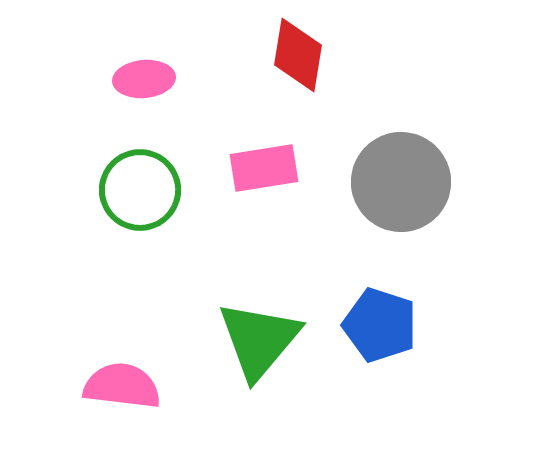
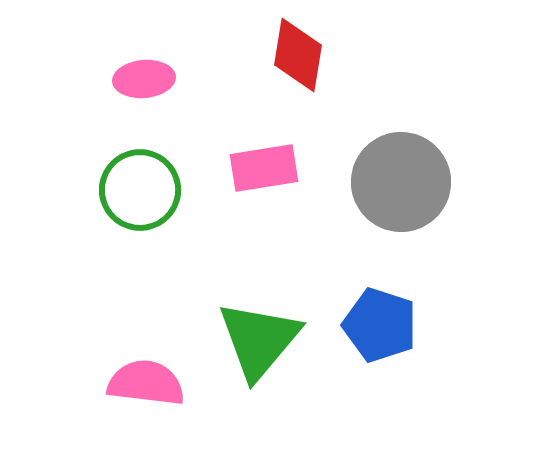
pink semicircle: moved 24 px right, 3 px up
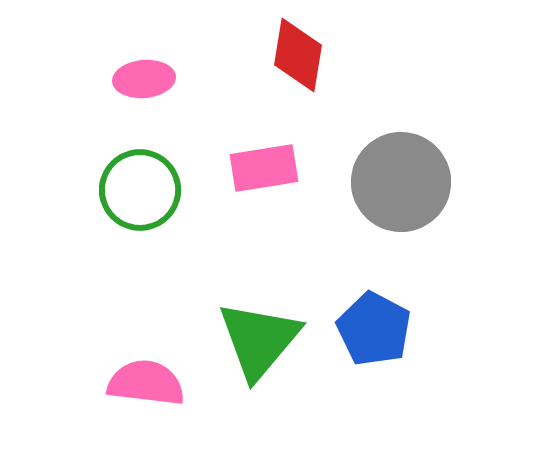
blue pentagon: moved 6 px left, 4 px down; rotated 10 degrees clockwise
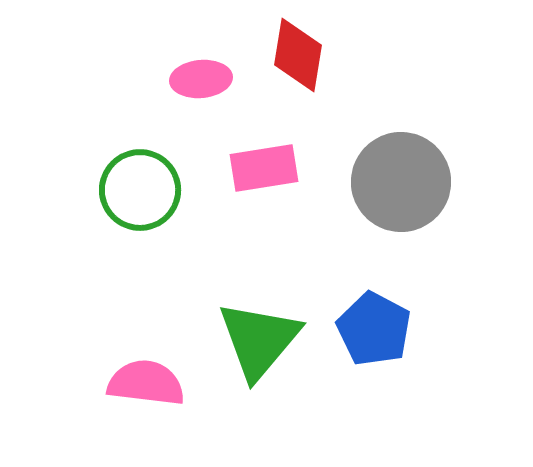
pink ellipse: moved 57 px right
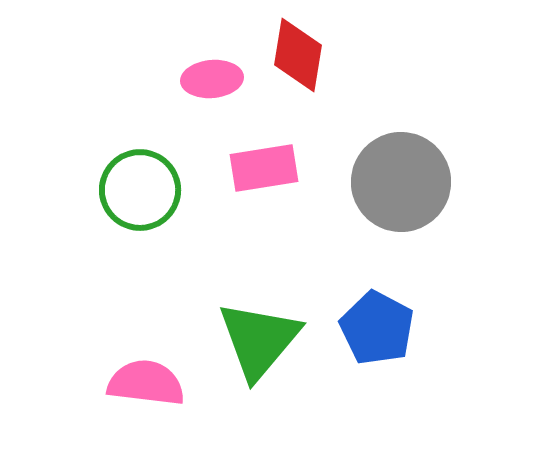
pink ellipse: moved 11 px right
blue pentagon: moved 3 px right, 1 px up
